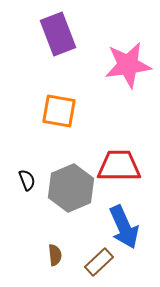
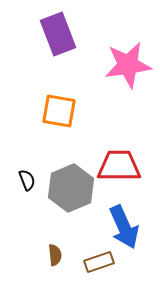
brown rectangle: rotated 24 degrees clockwise
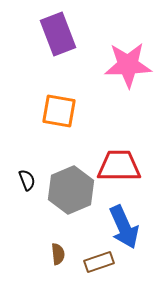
pink star: rotated 6 degrees clockwise
gray hexagon: moved 2 px down
brown semicircle: moved 3 px right, 1 px up
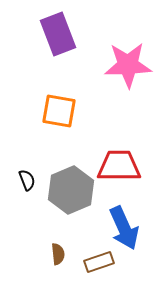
blue arrow: moved 1 px down
